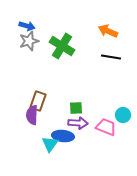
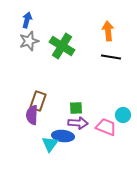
blue arrow: moved 6 px up; rotated 91 degrees counterclockwise
orange arrow: rotated 60 degrees clockwise
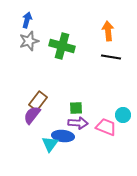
green cross: rotated 15 degrees counterclockwise
brown rectangle: rotated 18 degrees clockwise
purple semicircle: rotated 36 degrees clockwise
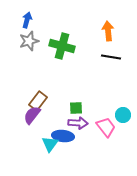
pink trapezoid: rotated 30 degrees clockwise
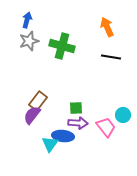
orange arrow: moved 1 px left, 4 px up; rotated 18 degrees counterclockwise
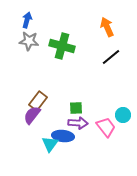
gray star: rotated 24 degrees clockwise
black line: rotated 48 degrees counterclockwise
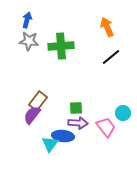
green cross: moved 1 px left; rotated 20 degrees counterclockwise
cyan circle: moved 2 px up
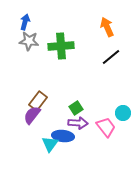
blue arrow: moved 2 px left, 2 px down
green square: rotated 32 degrees counterclockwise
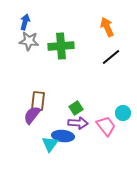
brown rectangle: rotated 30 degrees counterclockwise
pink trapezoid: moved 1 px up
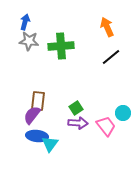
blue ellipse: moved 26 px left
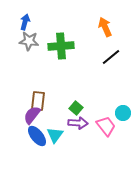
orange arrow: moved 2 px left
green square: rotated 16 degrees counterclockwise
blue ellipse: rotated 45 degrees clockwise
cyan triangle: moved 5 px right, 9 px up
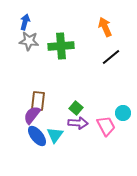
pink trapezoid: rotated 10 degrees clockwise
